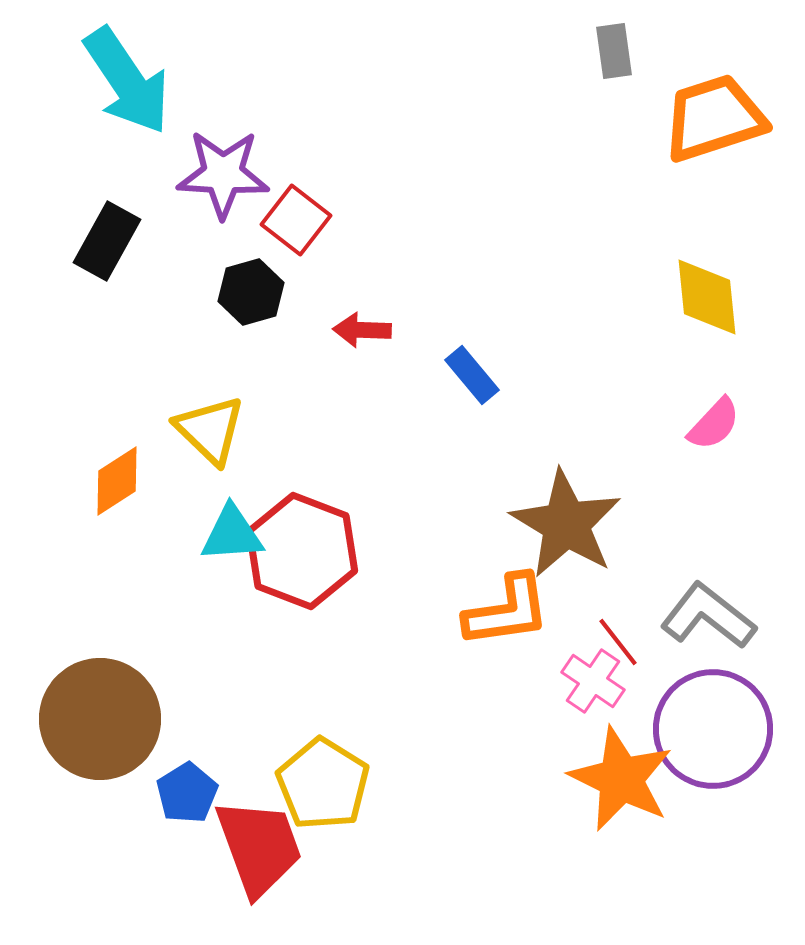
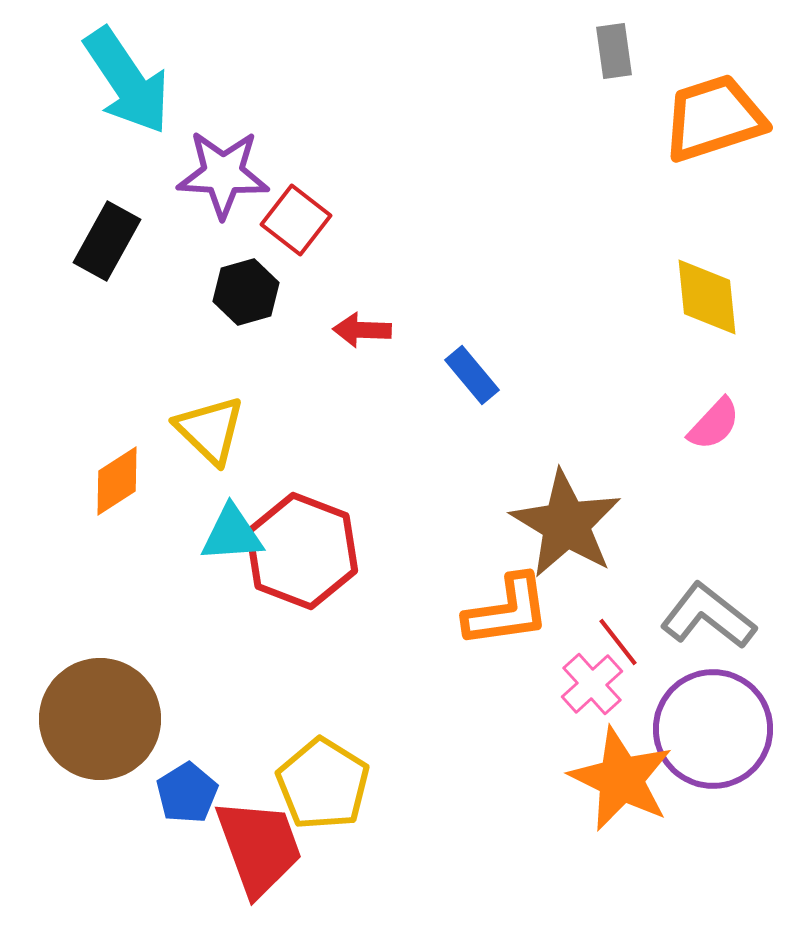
black hexagon: moved 5 px left
pink cross: moved 1 px left, 3 px down; rotated 14 degrees clockwise
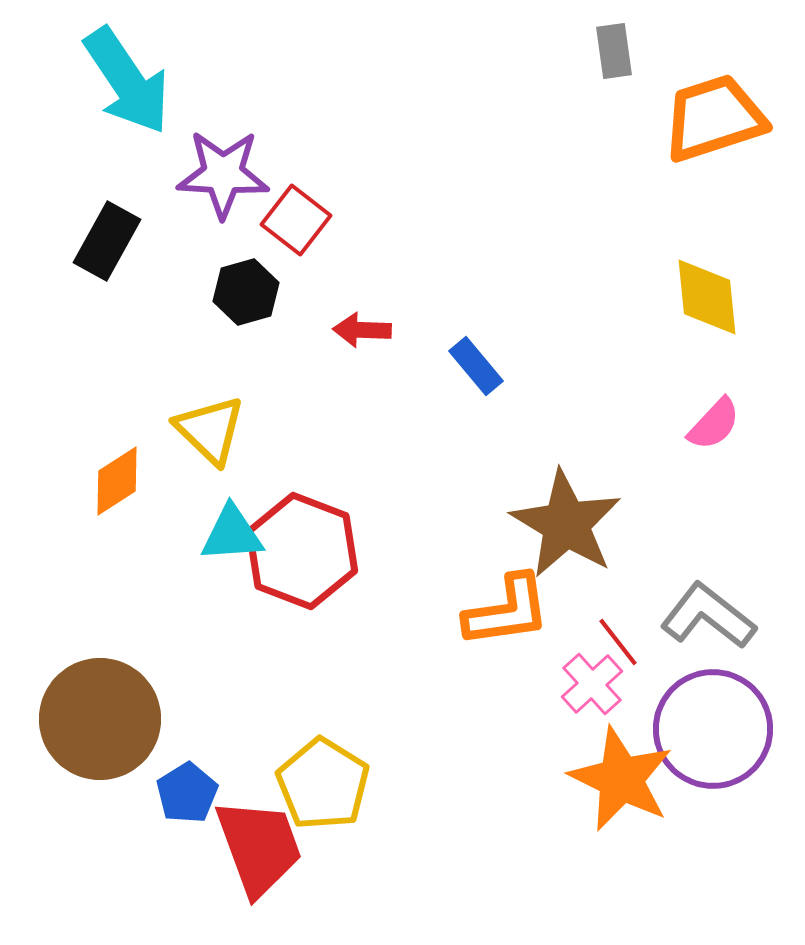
blue rectangle: moved 4 px right, 9 px up
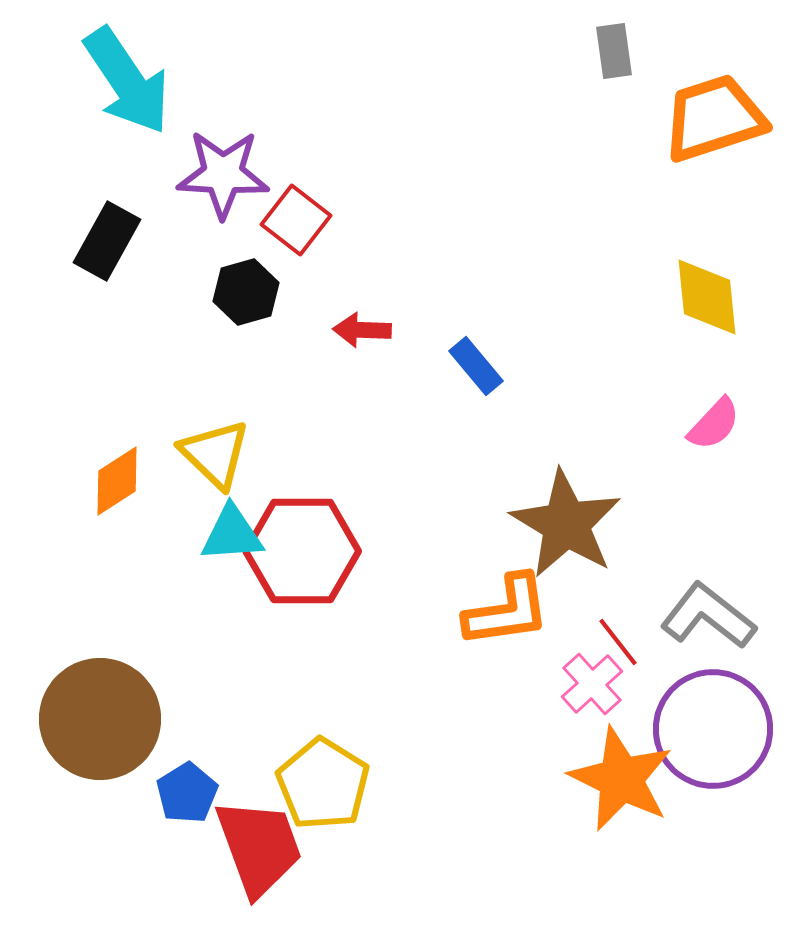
yellow triangle: moved 5 px right, 24 px down
red hexagon: rotated 21 degrees counterclockwise
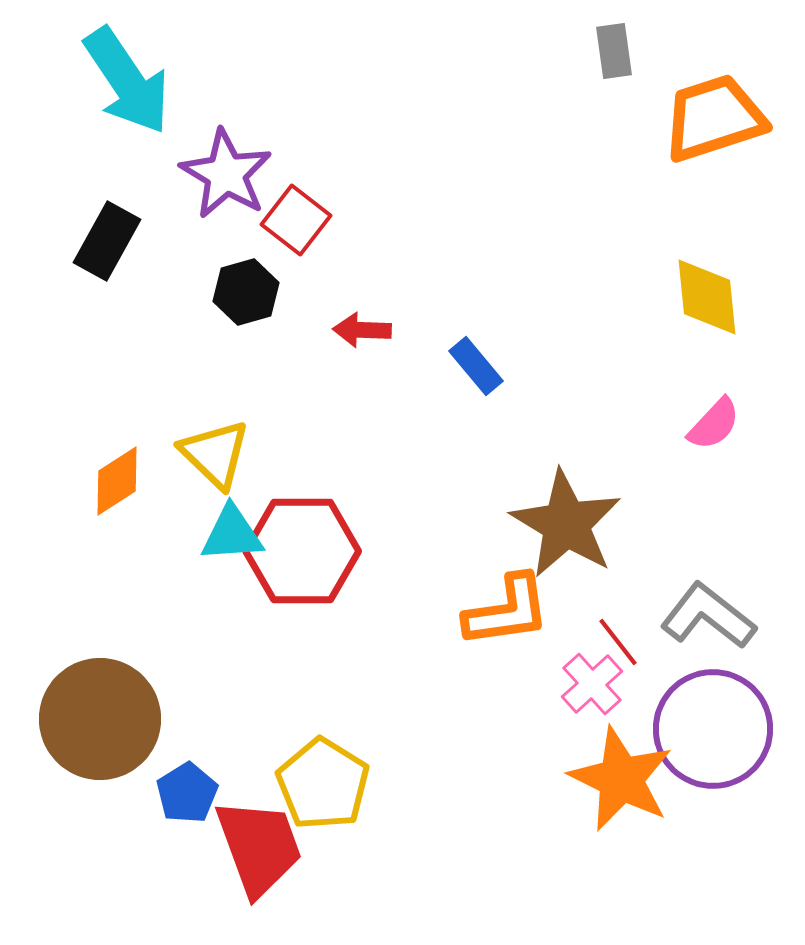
purple star: moved 3 px right; rotated 28 degrees clockwise
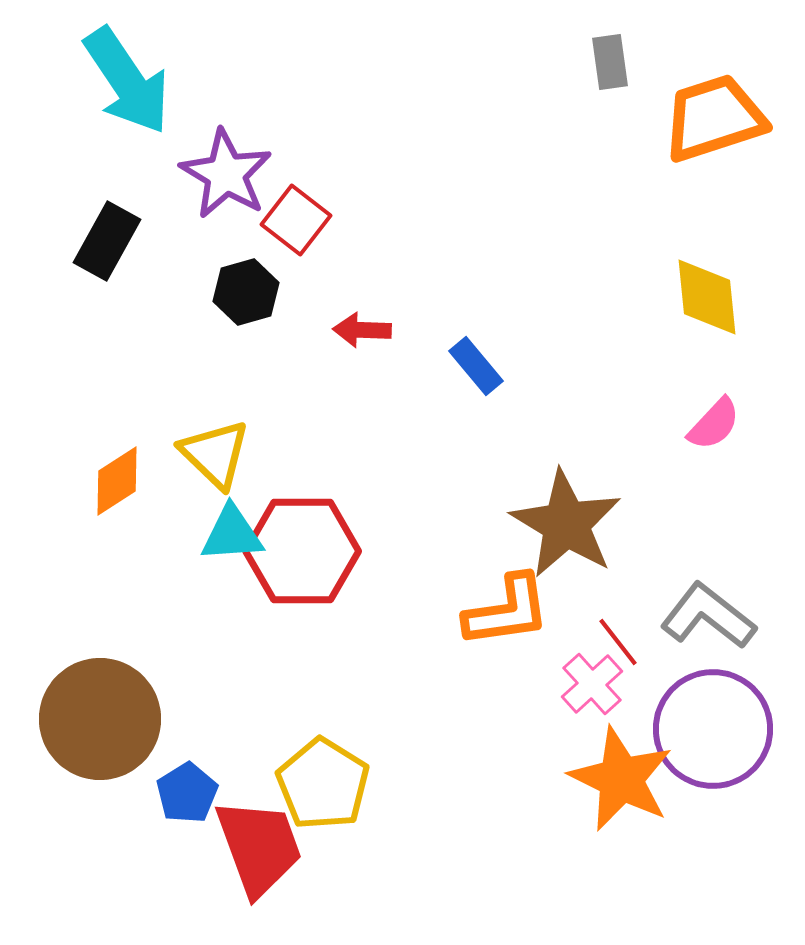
gray rectangle: moved 4 px left, 11 px down
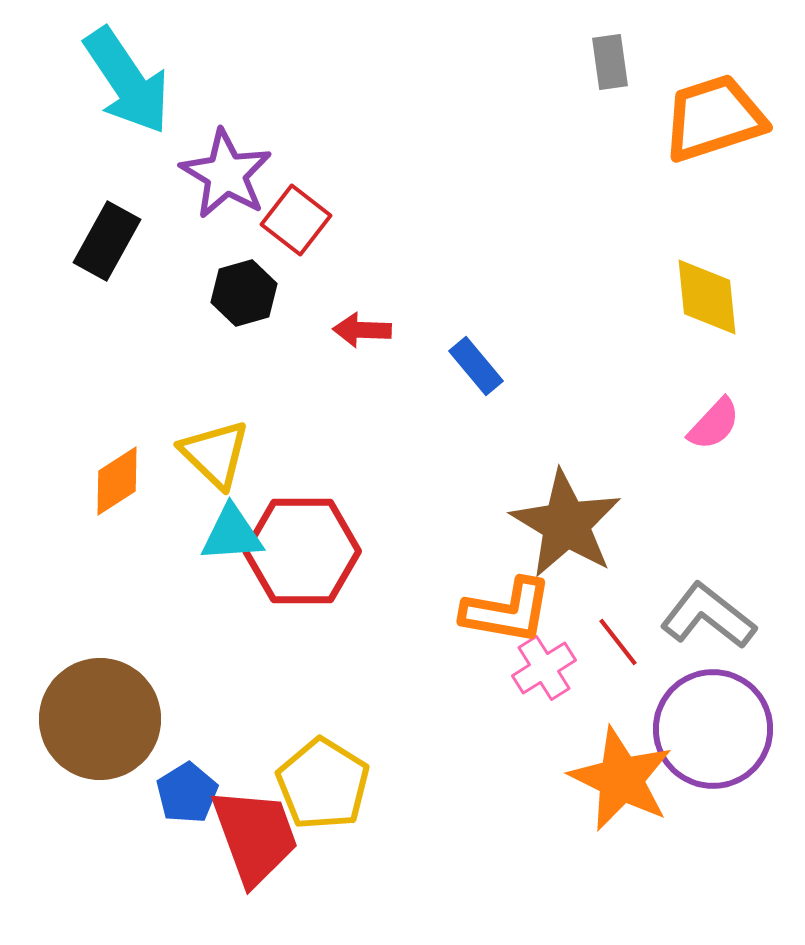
black hexagon: moved 2 px left, 1 px down
orange L-shape: rotated 18 degrees clockwise
pink cross: moved 48 px left, 16 px up; rotated 10 degrees clockwise
red trapezoid: moved 4 px left, 11 px up
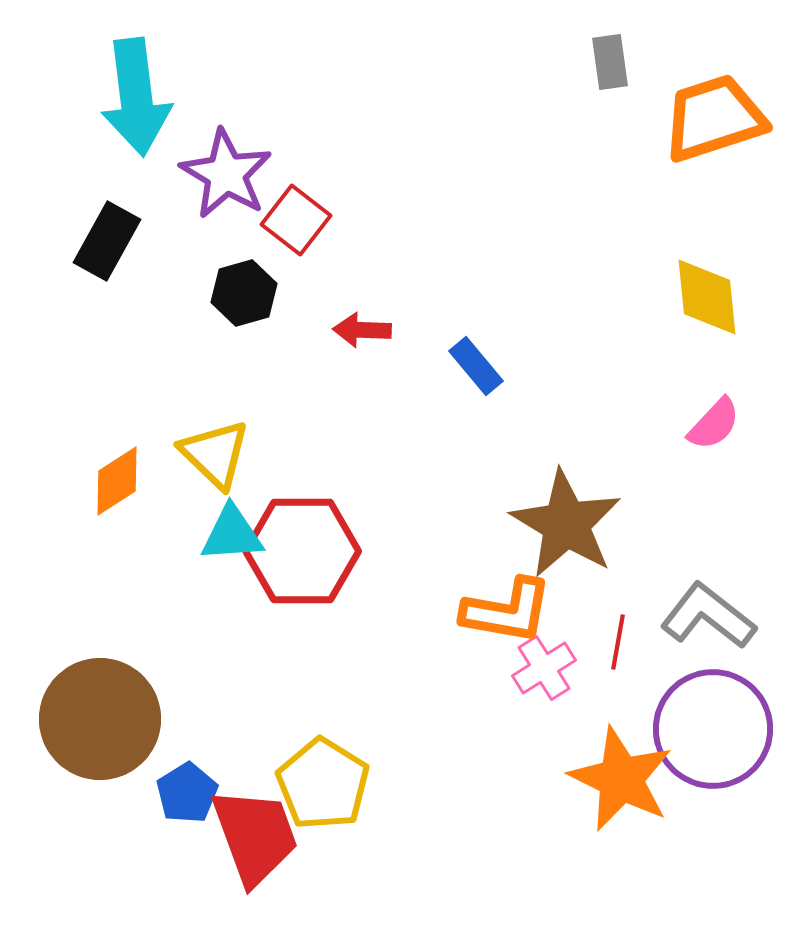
cyan arrow: moved 9 px right, 16 px down; rotated 27 degrees clockwise
red line: rotated 48 degrees clockwise
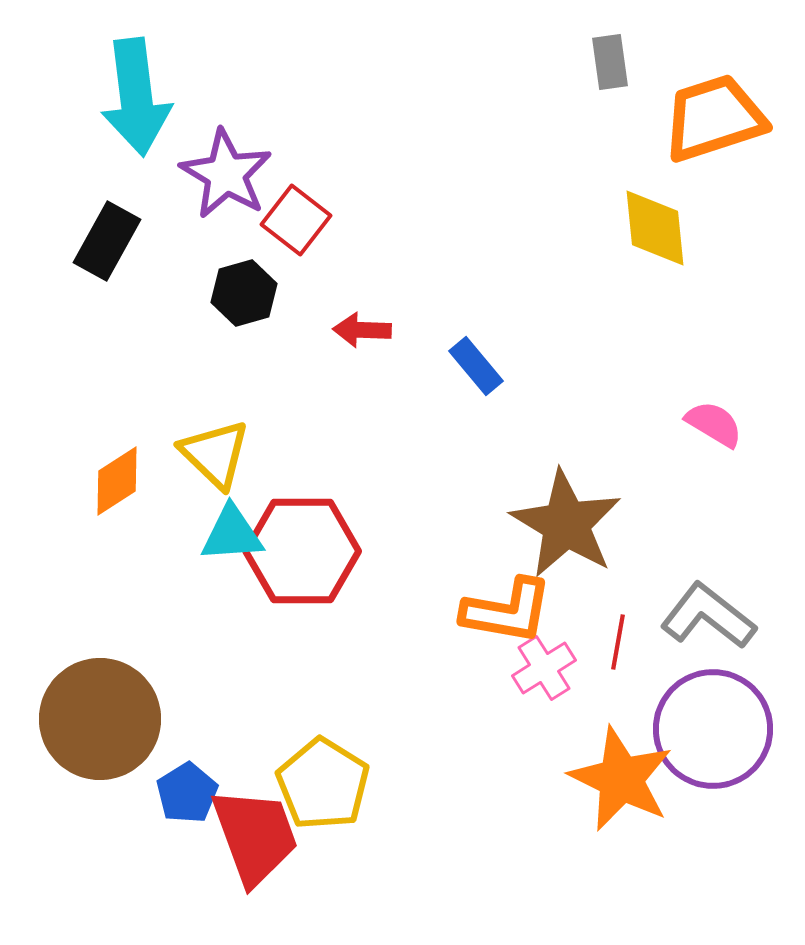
yellow diamond: moved 52 px left, 69 px up
pink semicircle: rotated 102 degrees counterclockwise
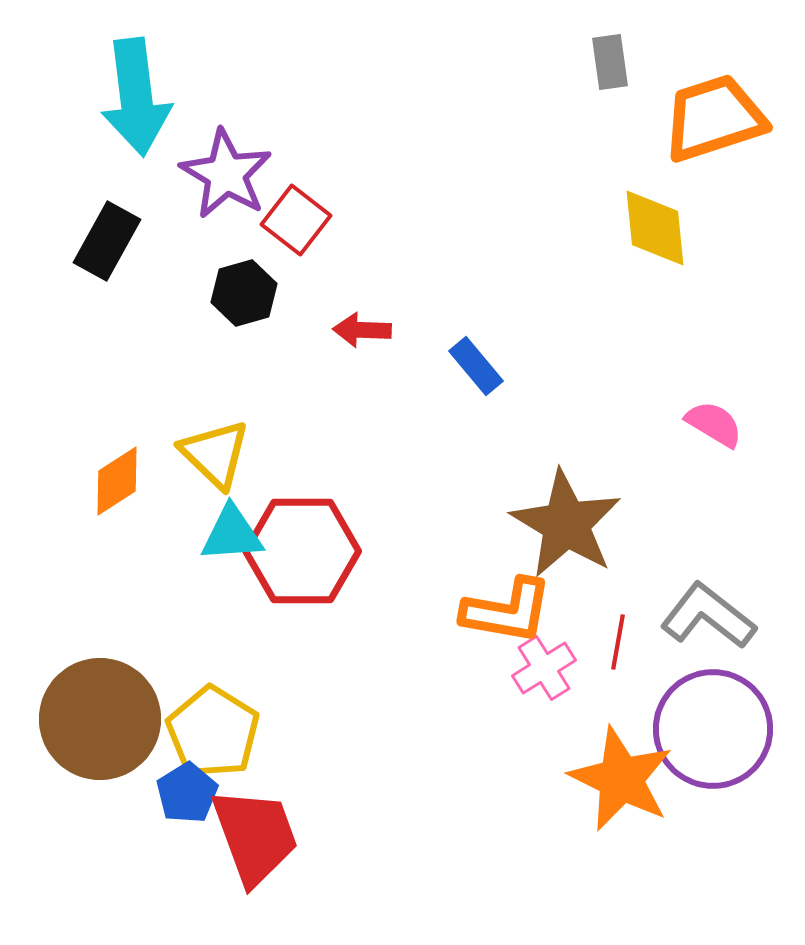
yellow pentagon: moved 110 px left, 52 px up
